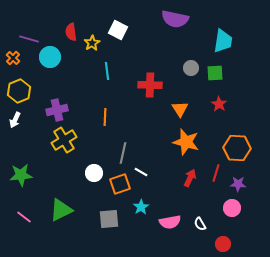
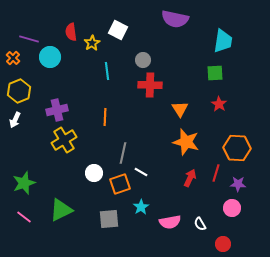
gray circle: moved 48 px left, 8 px up
green star: moved 3 px right, 8 px down; rotated 15 degrees counterclockwise
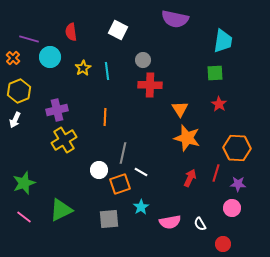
yellow star: moved 9 px left, 25 px down
orange star: moved 1 px right, 4 px up
white circle: moved 5 px right, 3 px up
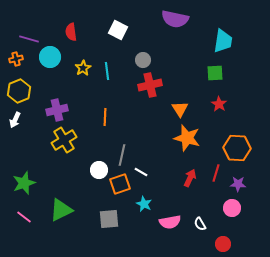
orange cross: moved 3 px right, 1 px down; rotated 32 degrees clockwise
red cross: rotated 15 degrees counterclockwise
gray line: moved 1 px left, 2 px down
cyan star: moved 3 px right, 3 px up; rotated 14 degrees counterclockwise
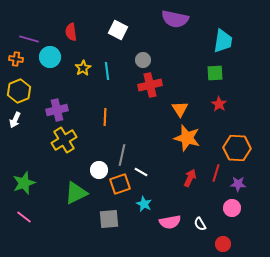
orange cross: rotated 24 degrees clockwise
green triangle: moved 15 px right, 17 px up
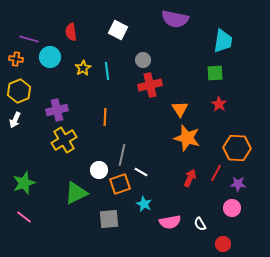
red line: rotated 12 degrees clockwise
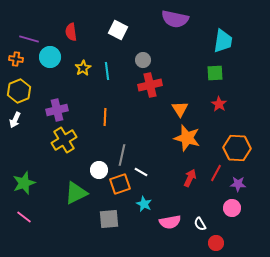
red circle: moved 7 px left, 1 px up
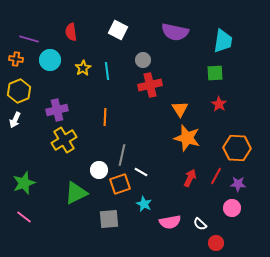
purple semicircle: moved 13 px down
cyan circle: moved 3 px down
red line: moved 3 px down
white semicircle: rotated 16 degrees counterclockwise
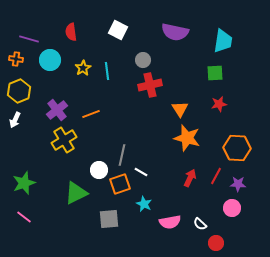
red star: rotated 28 degrees clockwise
purple cross: rotated 25 degrees counterclockwise
orange line: moved 14 px left, 3 px up; rotated 66 degrees clockwise
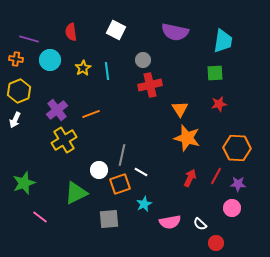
white square: moved 2 px left
cyan star: rotated 21 degrees clockwise
pink line: moved 16 px right
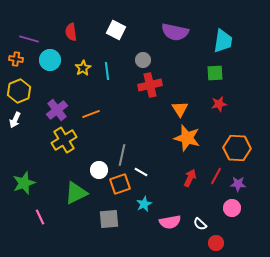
pink line: rotated 28 degrees clockwise
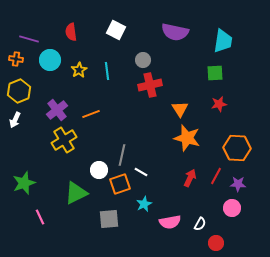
yellow star: moved 4 px left, 2 px down
white semicircle: rotated 104 degrees counterclockwise
